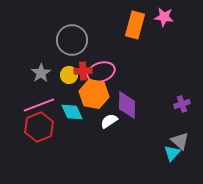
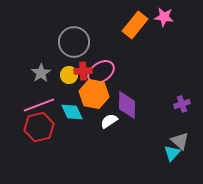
orange rectangle: rotated 24 degrees clockwise
gray circle: moved 2 px right, 2 px down
pink ellipse: rotated 16 degrees counterclockwise
red hexagon: rotated 8 degrees clockwise
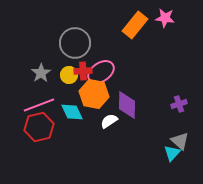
pink star: moved 1 px right, 1 px down
gray circle: moved 1 px right, 1 px down
purple cross: moved 3 px left
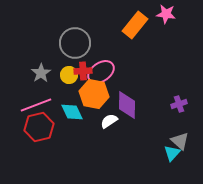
pink star: moved 1 px right, 4 px up
pink line: moved 3 px left
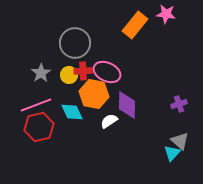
pink ellipse: moved 6 px right; rotated 60 degrees clockwise
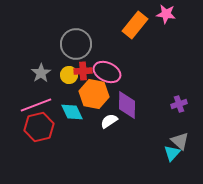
gray circle: moved 1 px right, 1 px down
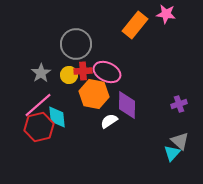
pink line: moved 2 px right; rotated 20 degrees counterclockwise
cyan diamond: moved 15 px left, 5 px down; rotated 20 degrees clockwise
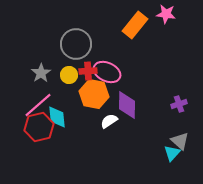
red cross: moved 5 px right
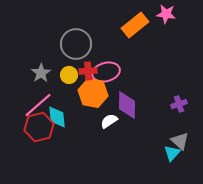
orange rectangle: rotated 12 degrees clockwise
pink ellipse: moved 1 px left; rotated 40 degrees counterclockwise
orange hexagon: moved 1 px left, 1 px up
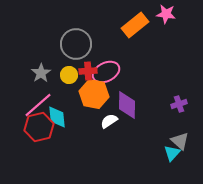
pink ellipse: rotated 12 degrees counterclockwise
orange hexagon: moved 1 px right, 1 px down
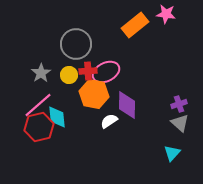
gray triangle: moved 18 px up
